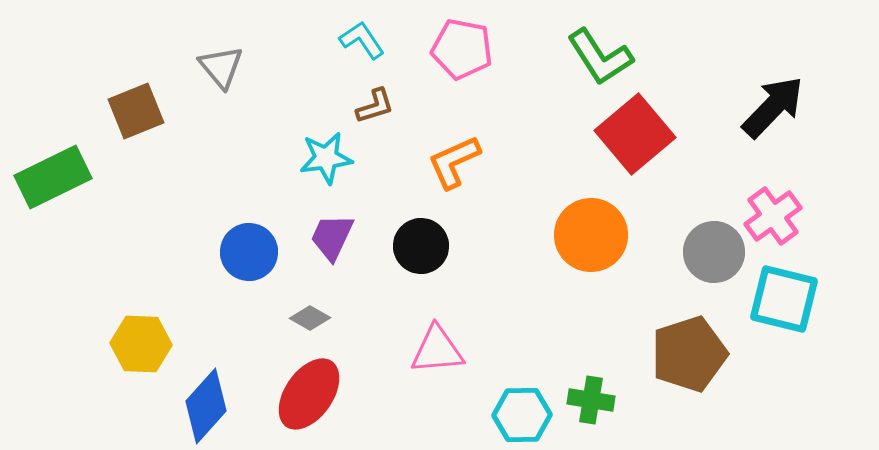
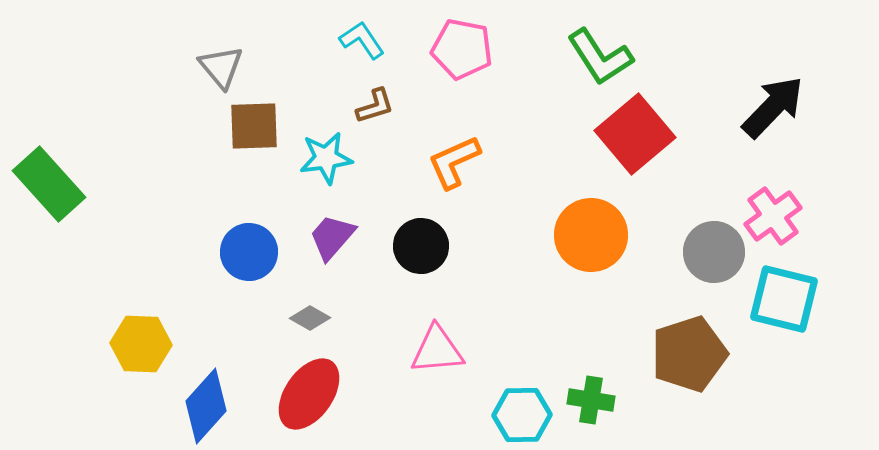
brown square: moved 118 px right, 15 px down; rotated 20 degrees clockwise
green rectangle: moved 4 px left, 7 px down; rotated 74 degrees clockwise
purple trapezoid: rotated 16 degrees clockwise
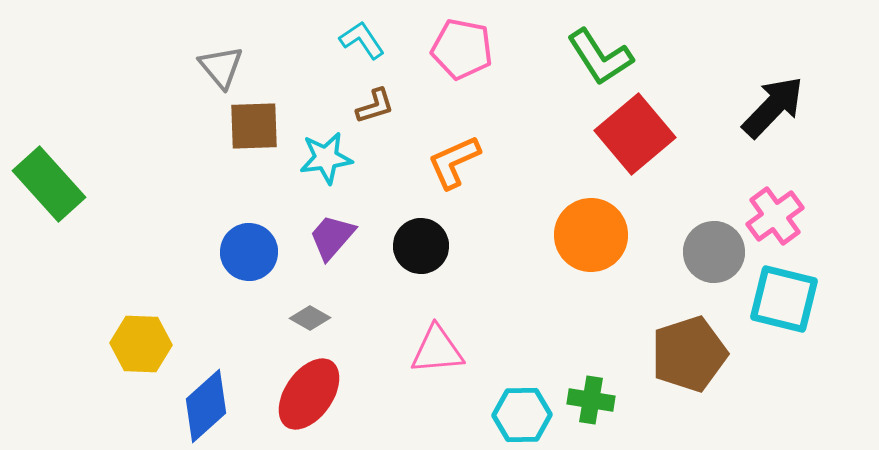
pink cross: moved 2 px right
blue diamond: rotated 6 degrees clockwise
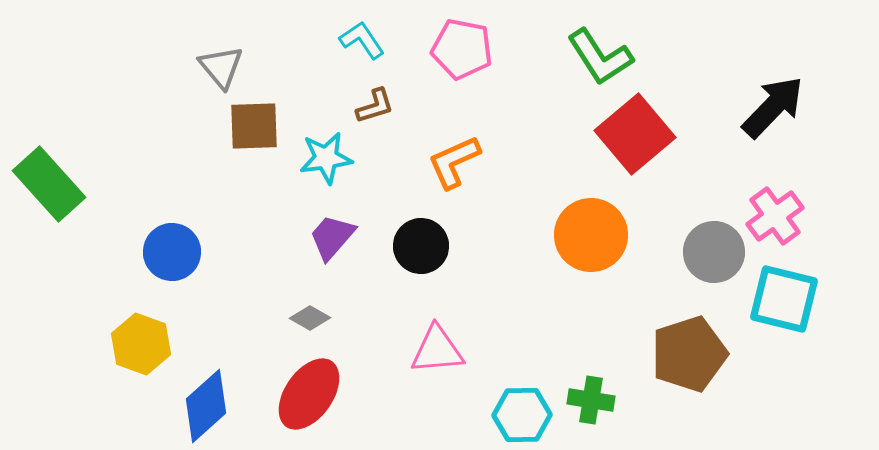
blue circle: moved 77 px left
yellow hexagon: rotated 18 degrees clockwise
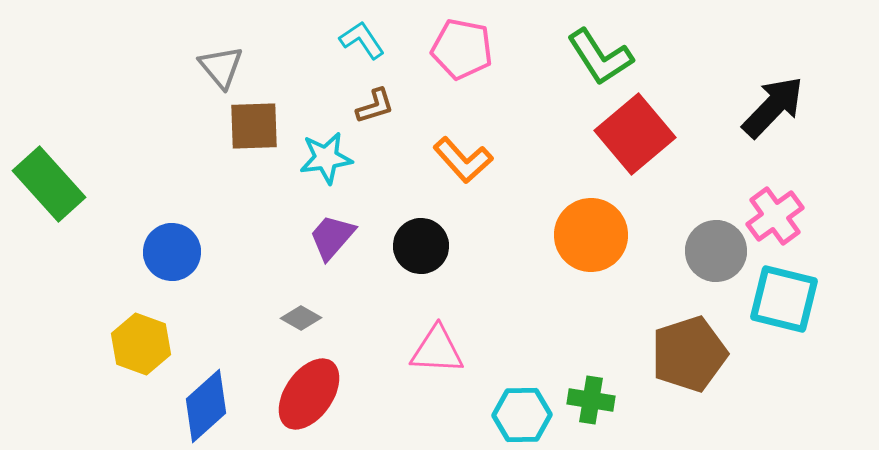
orange L-shape: moved 9 px right, 2 px up; rotated 108 degrees counterclockwise
gray circle: moved 2 px right, 1 px up
gray diamond: moved 9 px left
pink triangle: rotated 8 degrees clockwise
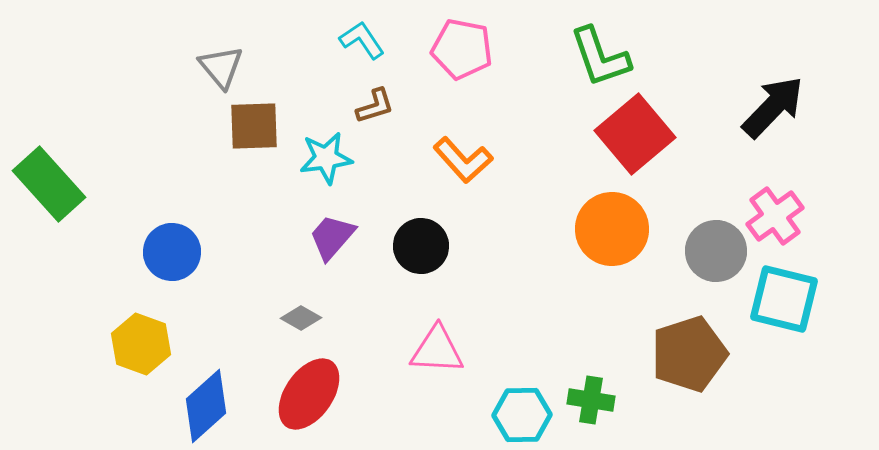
green L-shape: rotated 14 degrees clockwise
orange circle: moved 21 px right, 6 px up
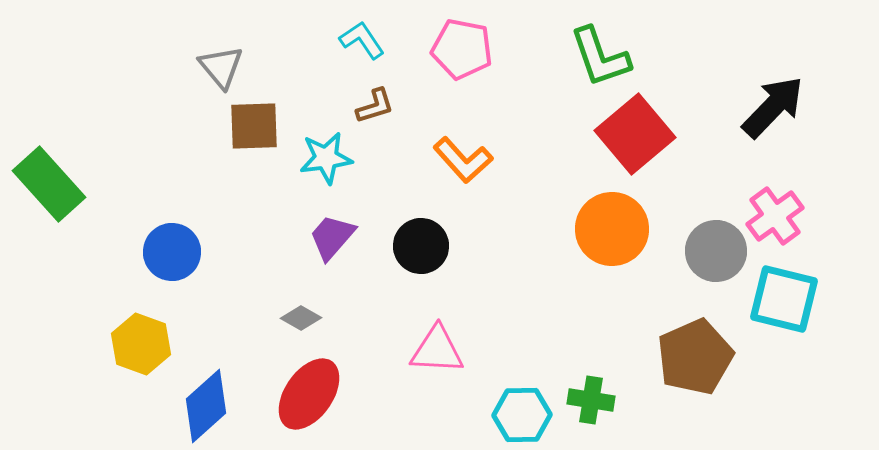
brown pentagon: moved 6 px right, 3 px down; rotated 6 degrees counterclockwise
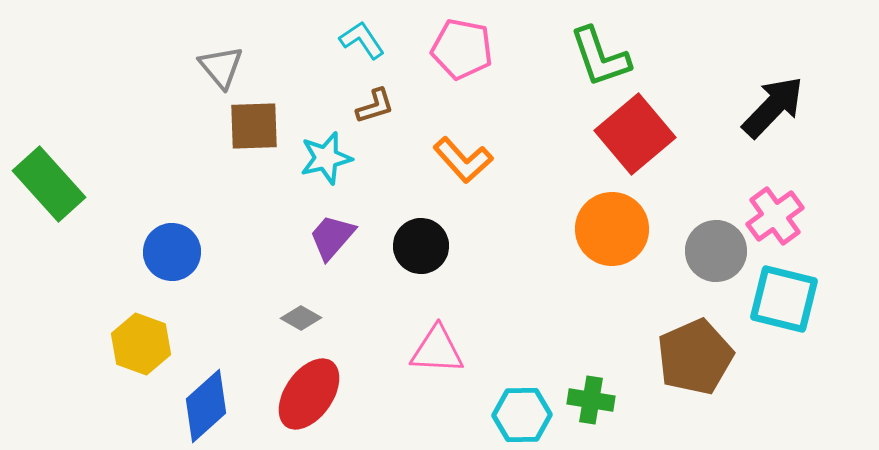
cyan star: rotated 6 degrees counterclockwise
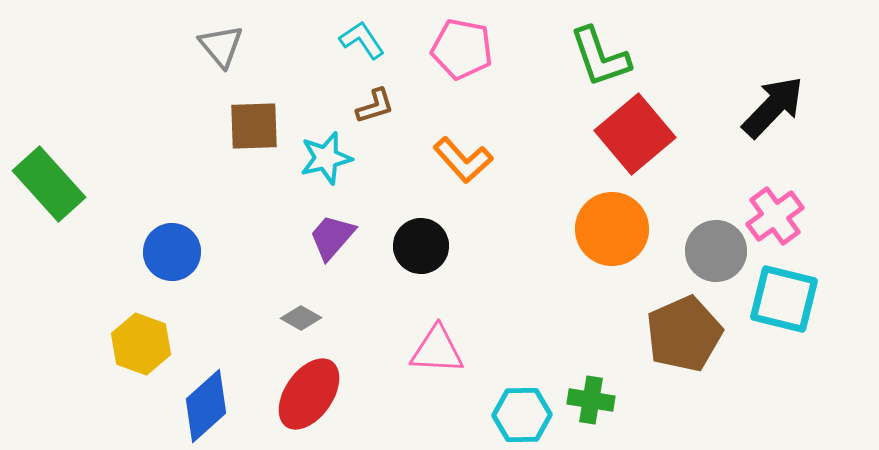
gray triangle: moved 21 px up
brown pentagon: moved 11 px left, 23 px up
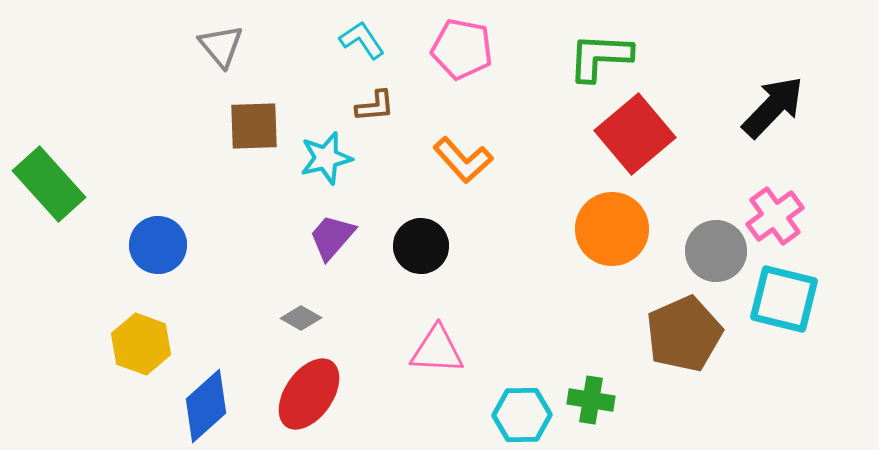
green L-shape: rotated 112 degrees clockwise
brown L-shape: rotated 12 degrees clockwise
blue circle: moved 14 px left, 7 px up
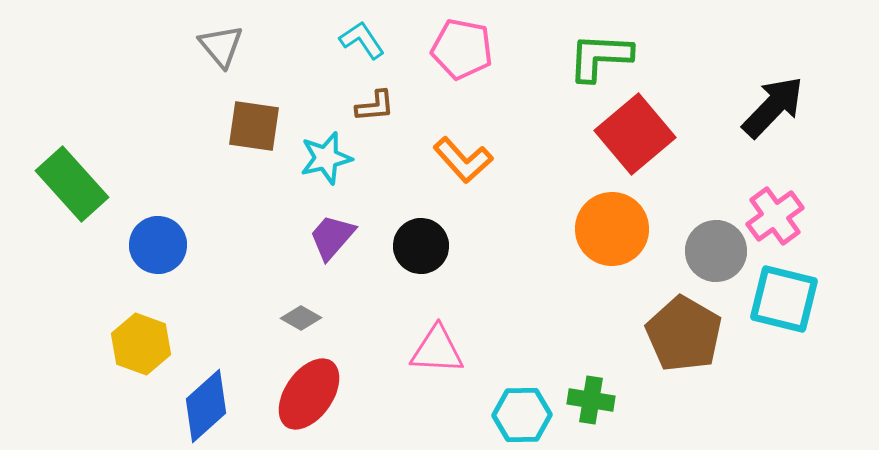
brown square: rotated 10 degrees clockwise
green rectangle: moved 23 px right
brown pentagon: rotated 18 degrees counterclockwise
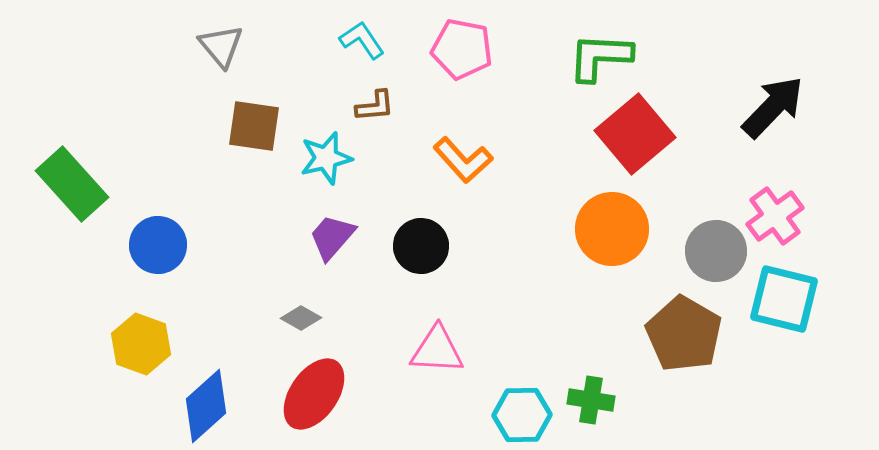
red ellipse: moved 5 px right
